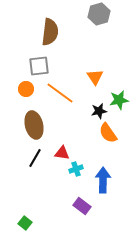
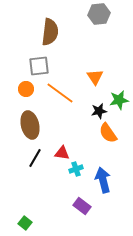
gray hexagon: rotated 10 degrees clockwise
brown ellipse: moved 4 px left
blue arrow: rotated 15 degrees counterclockwise
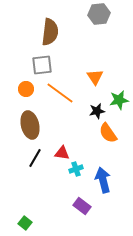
gray square: moved 3 px right, 1 px up
black star: moved 2 px left
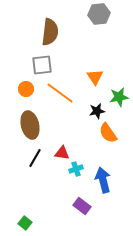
green star: moved 3 px up
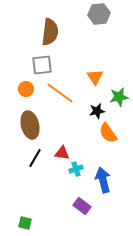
green square: rotated 24 degrees counterclockwise
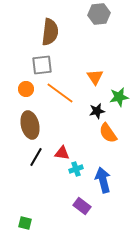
black line: moved 1 px right, 1 px up
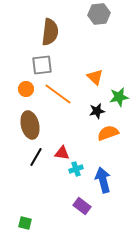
orange triangle: rotated 12 degrees counterclockwise
orange line: moved 2 px left, 1 px down
orange semicircle: rotated 105 degrees clockwise
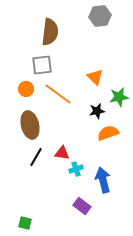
gray hexagon: moved 1 px right, 2 px down
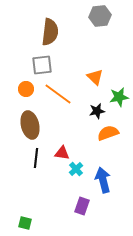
black line: moved 1 px down; rotated 24 degrees counterclockwise
cyan cross: rotated 24 degrees counterclockwise
purple rectangle: rotated 72 degrees clockwise
